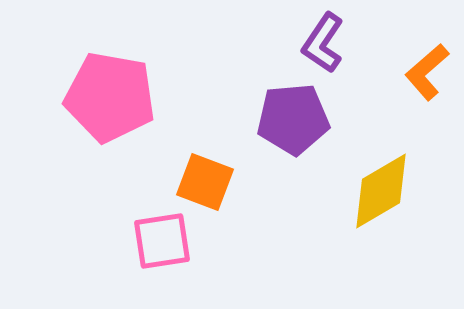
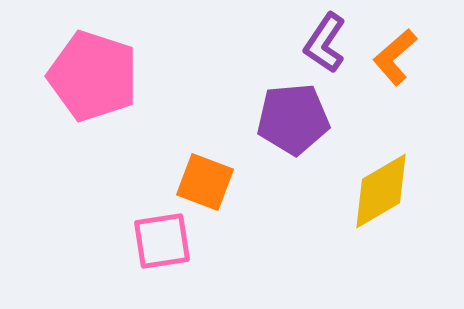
purple L-shape: moved 2 px right
orange L-shape: moved 32 px left, 15 px up
pink pentagon: moved 17 px left, 21 px up; rotated 8 degrees clockwise
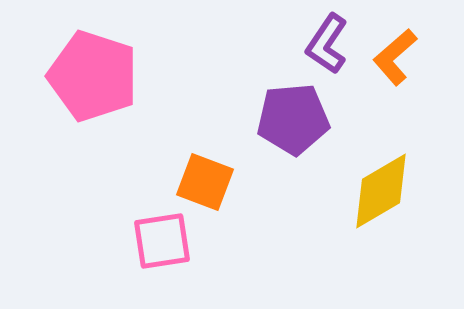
purple L-shape: moved 2 px right, 1 px down
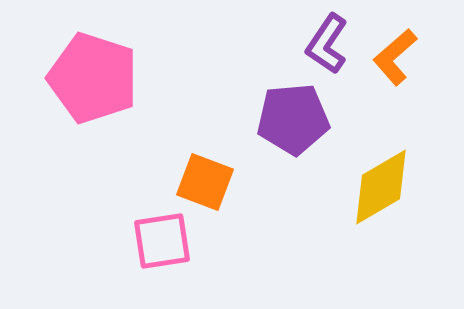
pink pentagon: moved 2 px down
yellow diamond: moved 4 px up
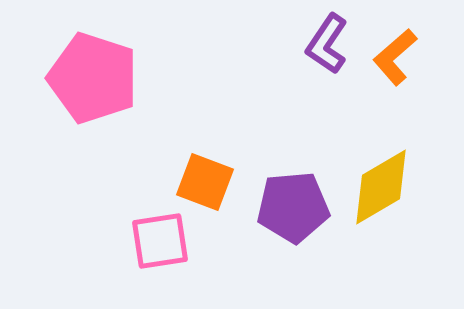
purple pentagon: moved 88 px down
pink square: moved 2 px left
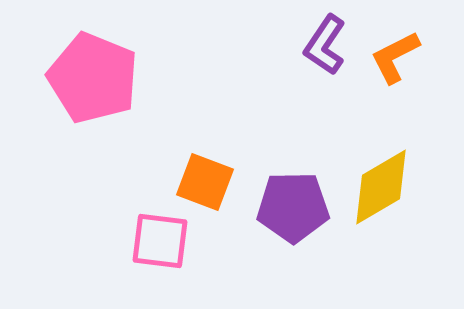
purple L-shape: moved 2 px left, 1 px down
orange L-shape: rotated 14 degrees clockwise
pink pentagon: rotated 4 degrees clockwise
purple pentagon: rotated 4 degrees clockwise
pink square: rotated 16 degrees clockwise
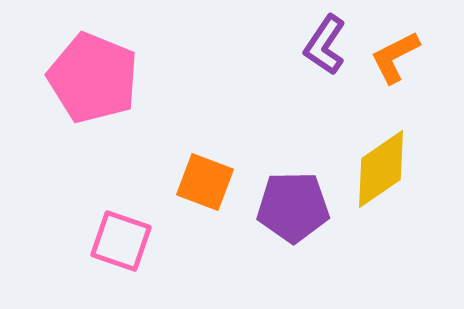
yellow diamond: moved 18 px up; rotated 4 degrees counterclockwise
pink square: moved 39 px left; rotated 12 degrees clockwise
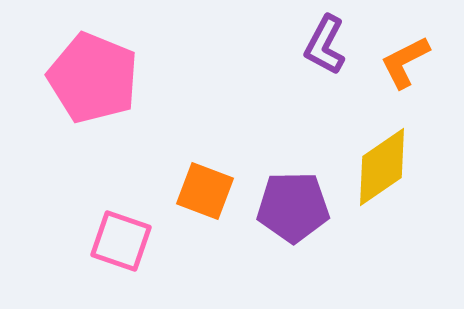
purple L-shape: rotated 6 degrees counterclockwise
orange L-shape: moved 10 px right, 5 px down
yellow diamond: moved 1 px right, 2 px up
orange square: moved 9 px down
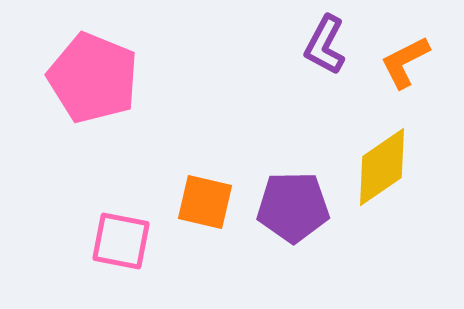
orange square: moved 11 px down; rotated 8 degrees counterclockwise
pink square: rotated 8 degrees counterclockwise
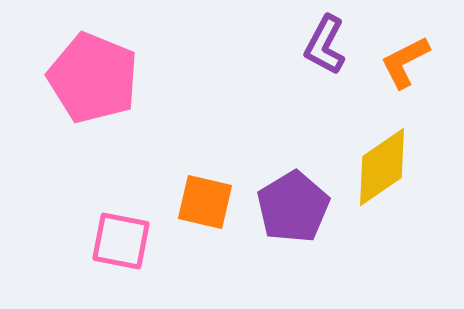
purple pentagon: rotated 30 degrees counterclockwise
